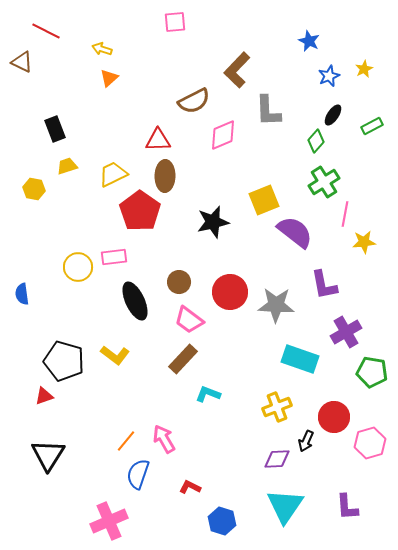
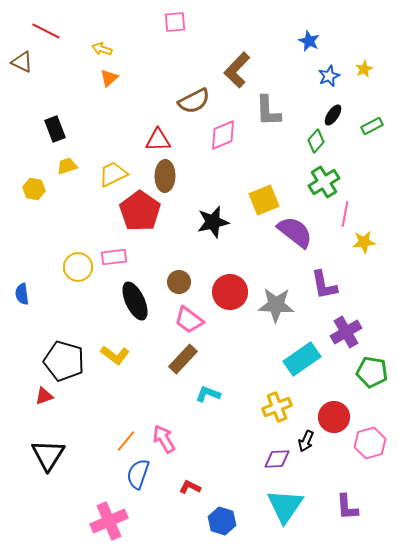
cyan rectangle at (300, 359): moved 2 px right; rotated 54 degrees counterclockwise
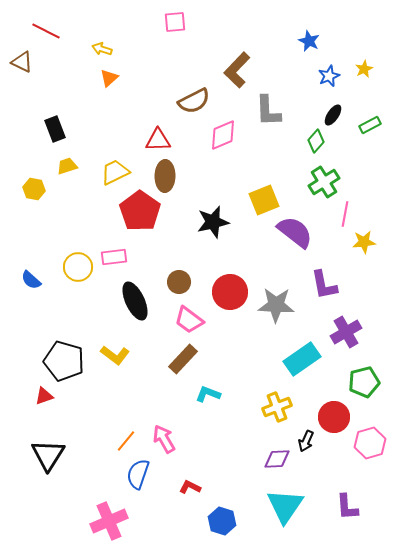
green rectangle at (372, 126): moved 2 px left, 1 px up
yellow trapezoid at (113, 174): moved 2 px right, 2 px up
blue semicircle at (22, 294): moved 9 px right, 14 px up; rotated 40 degrees counterclockwise
green pentagon at (372, 372): moved 8 px left, 10 px down; rotated 24 degrees counterclockwise
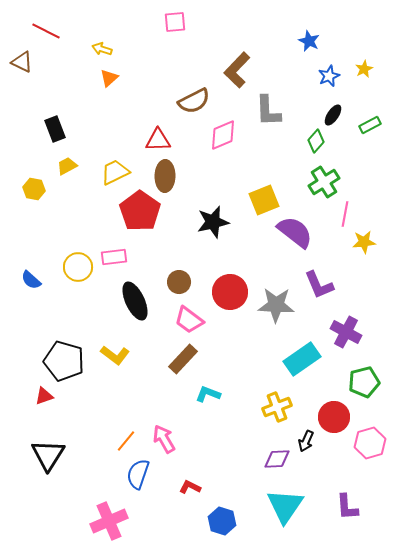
yellow trapezoid at (67, 166): rotated 10 degrees counterclockwise
purple L-shape at (324, 285): moved 5 px left; rotated 12 degrees counterclockwise
purple cross at (346, 332): rotated 32 degrees counterclockwise
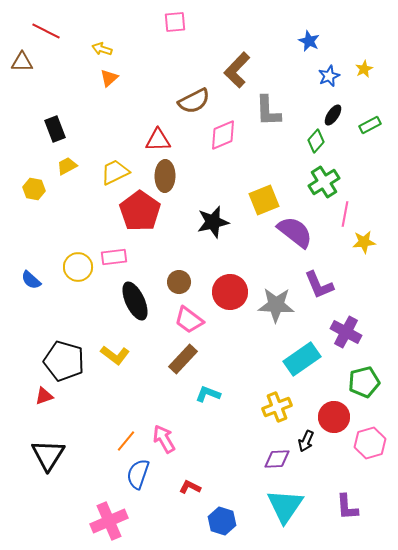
brown triangle at (22, 62): rotated 25 degrees counterclockwise
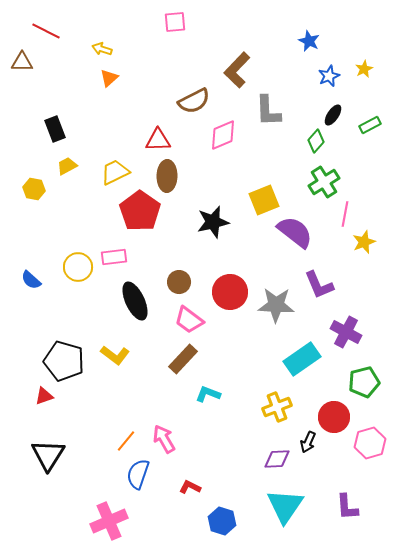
brown ellipse at (165, 176): moved 2 px right
yellow star at (364, 242): rotated 15 degrees counterclockwise
black arrow at (306, 441): moved 2 px right, 1 px down
